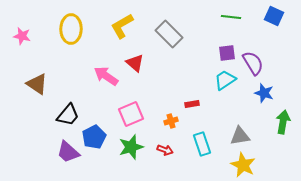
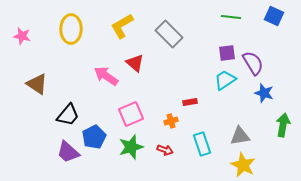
red rectangle: moved 2 px left, 2 px up
green arrow: moved 3 px down
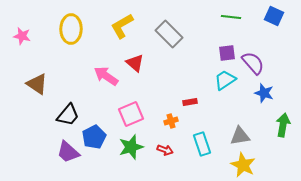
purple semicircle: rotated 10 degrees counterclockwise
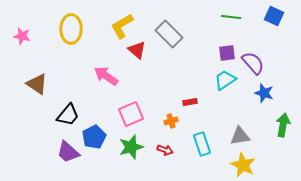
red triangle: moved 2 px right, 13 px up
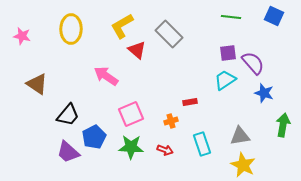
purple square: moved 1 px right
green star: rotated 20 degrees clockwise
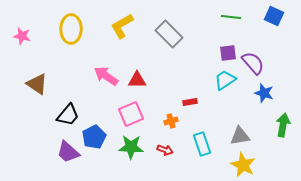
red triangle: moved 30 px down; rotated 42 degrees counterclockwise
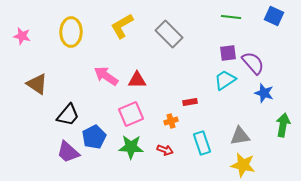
yellow ellipse: moved 3 px down
cyan rectangle: moved 1 px up
yellow star: rotated 15 degrees counterclockwise
